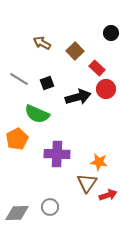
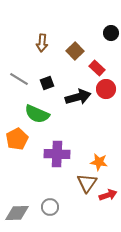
brown arrow: rotated 114 degrees counterclockwise
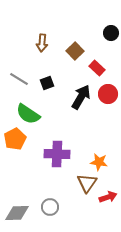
red circle: moved 2 px right, 5 px down
black arrow: moved 3 px right; rotated 45 degrees counterclockwise
green semicircle: moved 9 px left; rotated 10 degrees clockwise
orange pentagon: moved 2 px left
red arrow: moved 2 px down
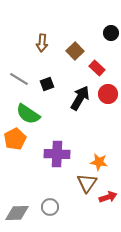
black square: moved 1 px down
black arrow: moved 1 px left, 1 px down
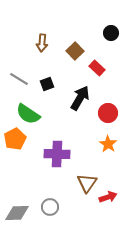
red circle: moved 19 px down
orange star: moved 9 px right, 18 px up; rotated 24 degrees clockwise
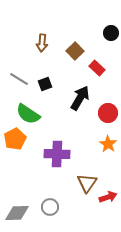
black square: moved 2 px left
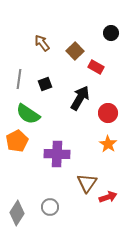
brown arrow: rotated 138 degrees clockwise
red rectangle: moved 1 px left, 1 px up; rotated 14 degrees counterclockwise
gray line: rotated 66 degrees clockwise
orange pentagon: moved 2 px right, 2 px down
gray diamond: rotated 55 degrees counterclockwise
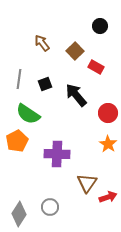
black circle: moved 11 px left, 7 px up
black arrow: moved 4 px left, 3 px up; rotated 70 degrees counterclockwise
gray diamond: moved 2 px right, 1 px down
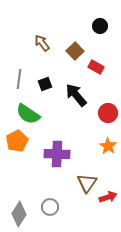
orange star: moved 2 px down
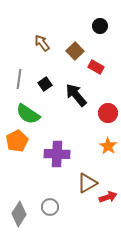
black square: rotated 16 degrees counterclockwise
brown triangle: rotated 25 degrees clockwise
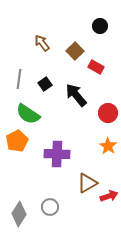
red arrow: moved 1 px right, 1 px up
